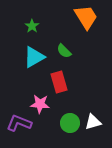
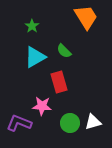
cyan triangle: moved 1 px right
pink star: moved 2 px right, 2 px down
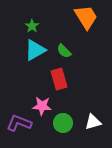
cyan triangle: moved 7 px up
red rectangle: moved 3 px up
green circle: moved 7 px left
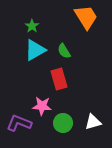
green semicircle: rotated 14 degrees clockwise
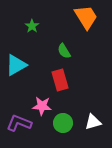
cyan triangle: moved 19 px left, 15 px down
red rectangle: moved 1 px right, 1 px down
